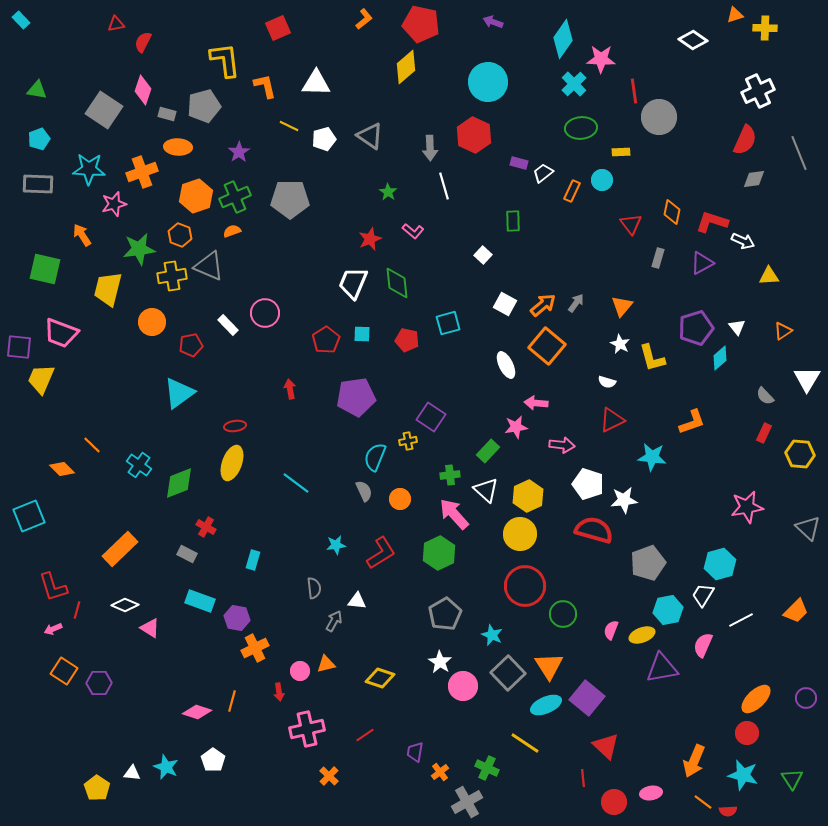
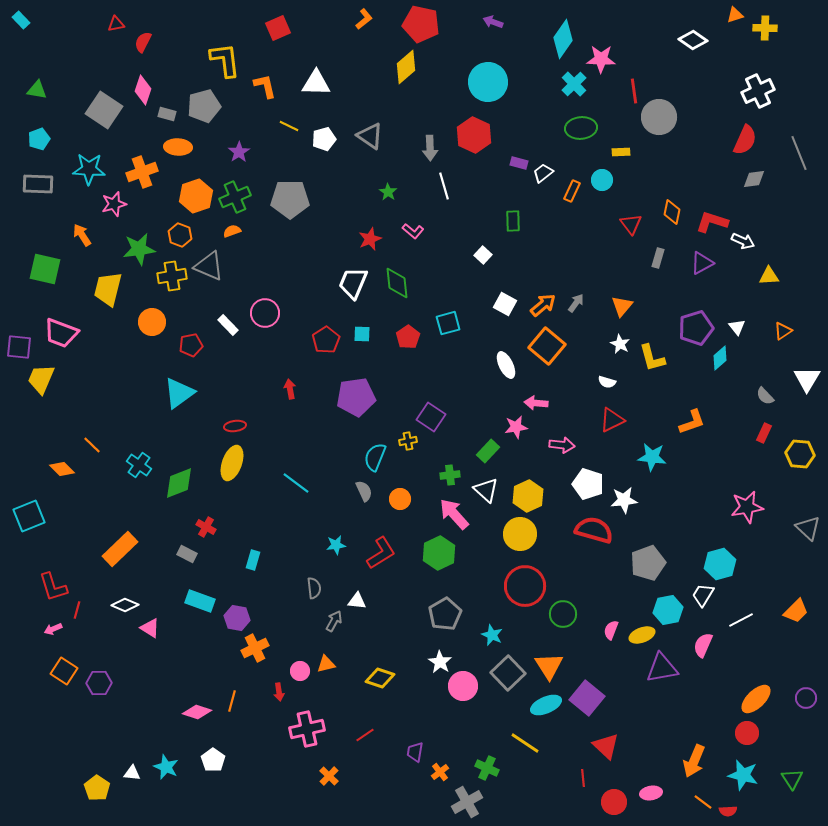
red pentagon at (407, 340): moved 1 px right, 3 px up; rotated 25 degrees clockwise
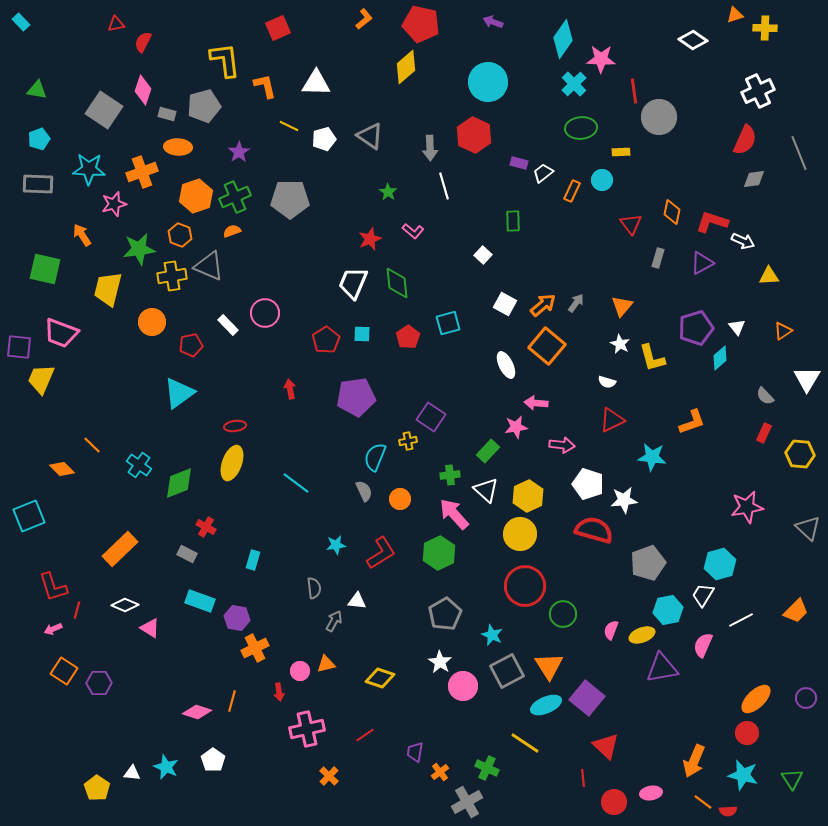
cyan rectangle at (21, 20): moved 2 px down
gray square at (508, 673): moved 1 px left, 2 px up; rotated 16 degrees clockwise
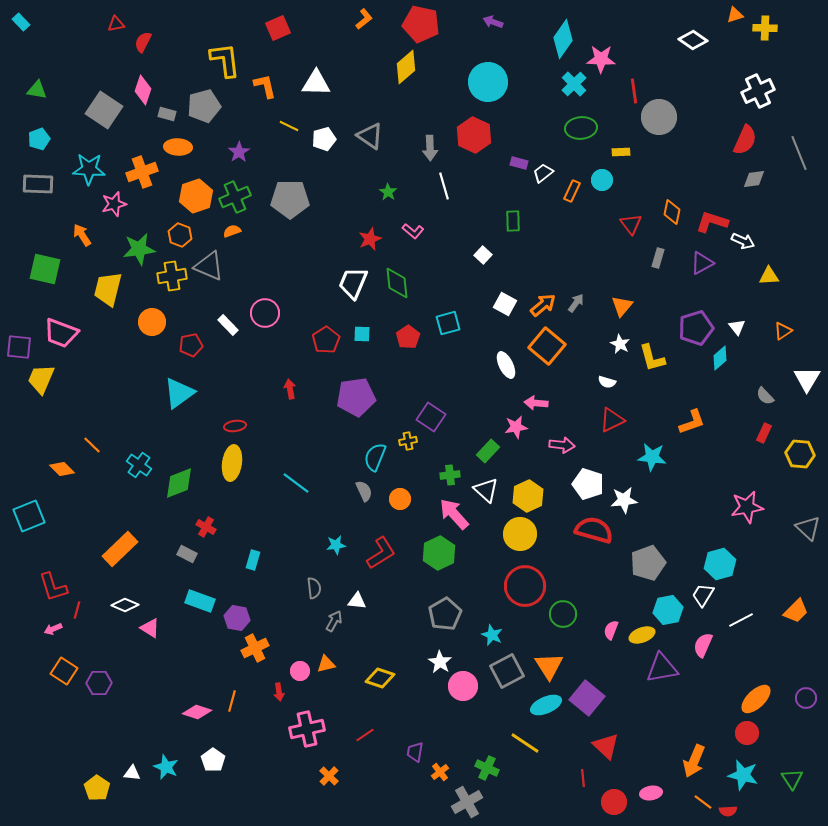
yellow ellipse at (232, 463): rotated 12 degrees counterclockwise
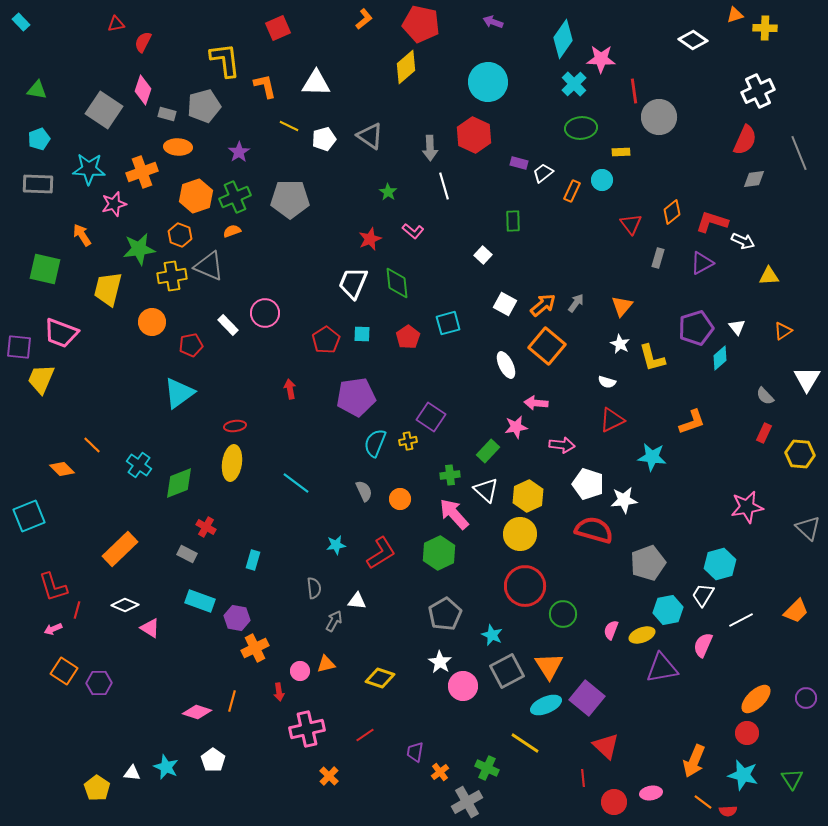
orange diamond at (672, 212): rotated 40 degrees clockwise
cyan semicircle at (375, 457): moved 14 px up
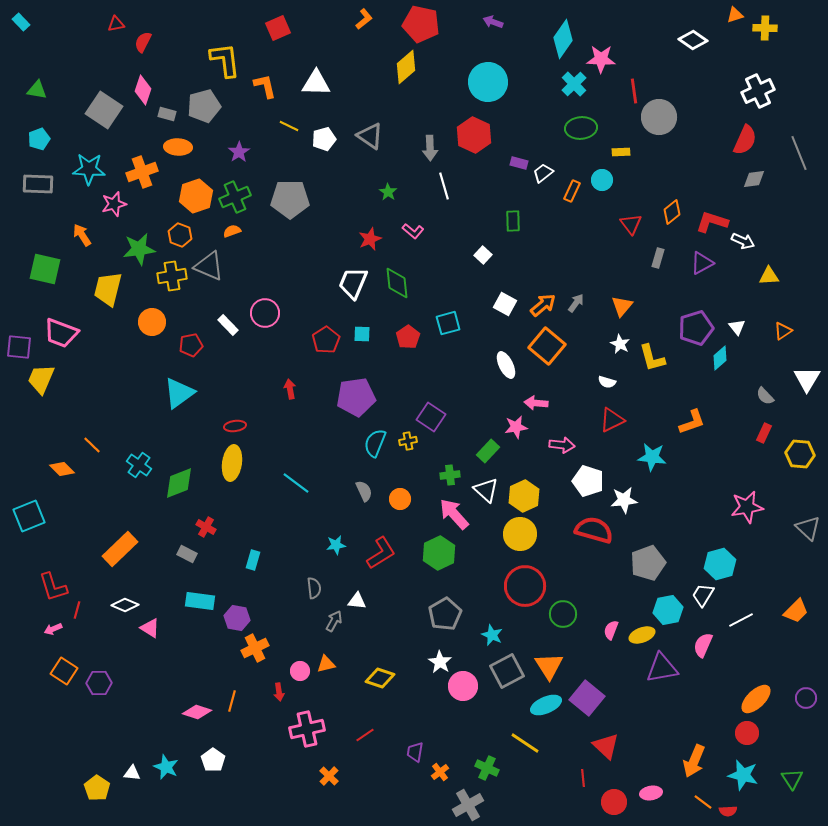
white pentagon at (588, 484): moved 3 px up
yellow hexagon at (528, 496): moved 4 px left
cyan rectangle at (200, 601): rotated 12 degrees counterclockwise
gray cross at (467, 802): moved 1 px right, 3 px down
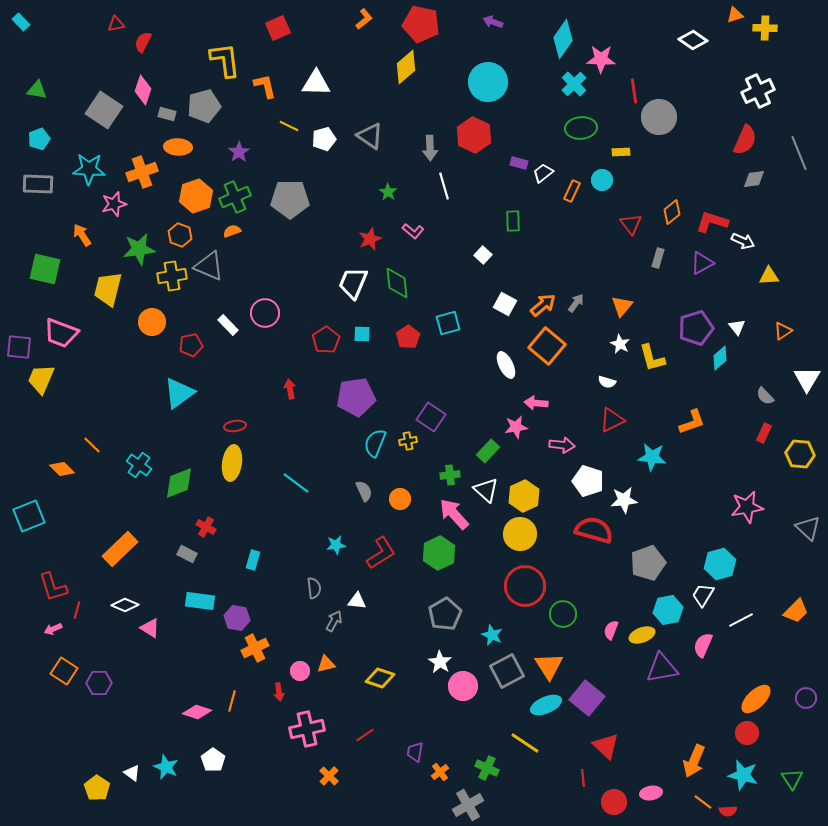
white triangle at (132, 773): rotated 30 degrees clockwise
